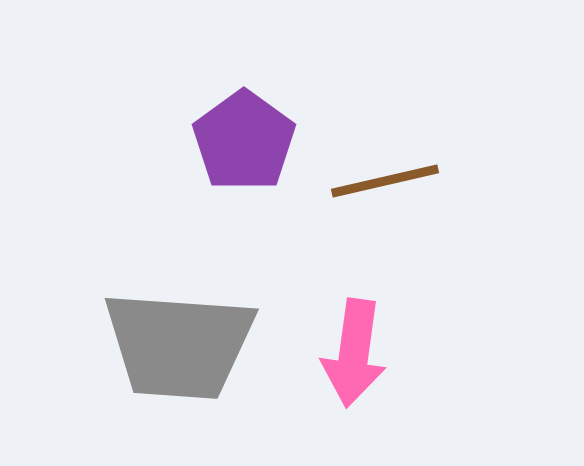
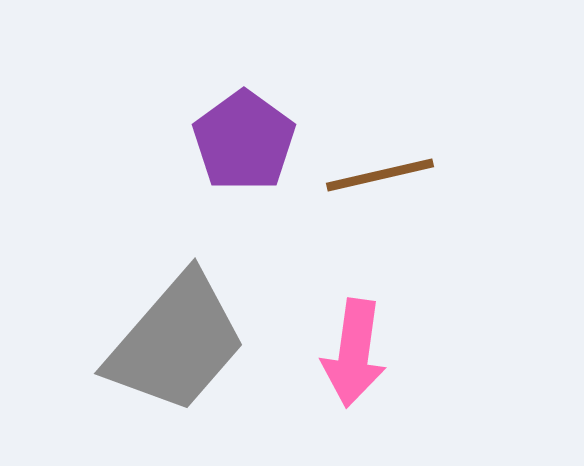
brown line: moved 5 px left, 6 px up
gray trapezoid: moved 3 px left, 2 px up; rotated 53 degrees counterclockwise
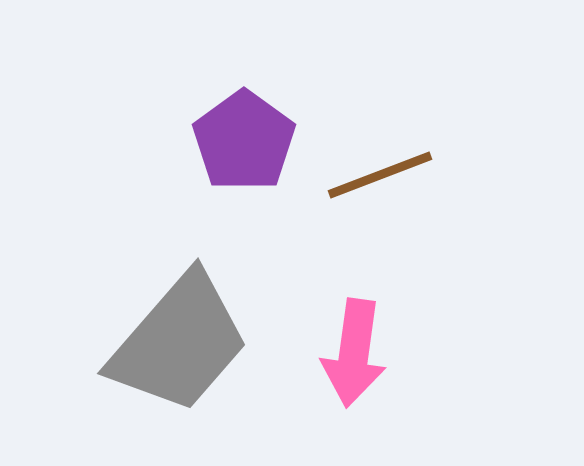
brown line: rotated 8 degrees counterclockwise
gray trapezoid: moved 3 px right
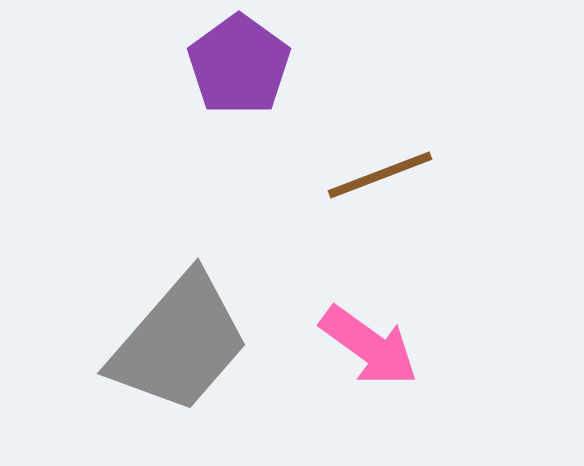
purple pentagon: moved 5 px left, 76 px up
pink arrow: moved 15 px right, 7 px up; rotated 62 degrees counterclockwise
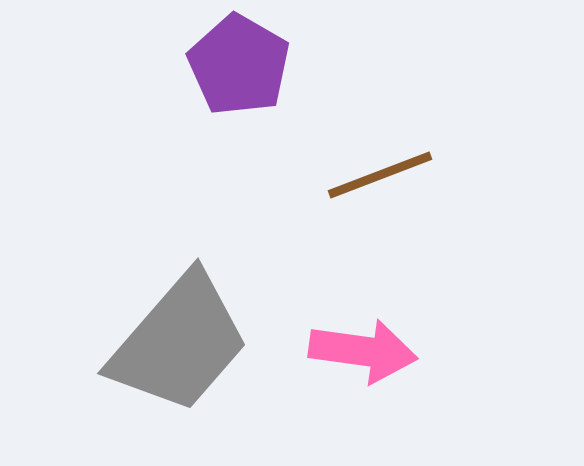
purple pentagon: rotated 6 degrees counterclockwise
pink arrow: moved 6 px left, 5 px down; rotated 28 degrees counterclockwise
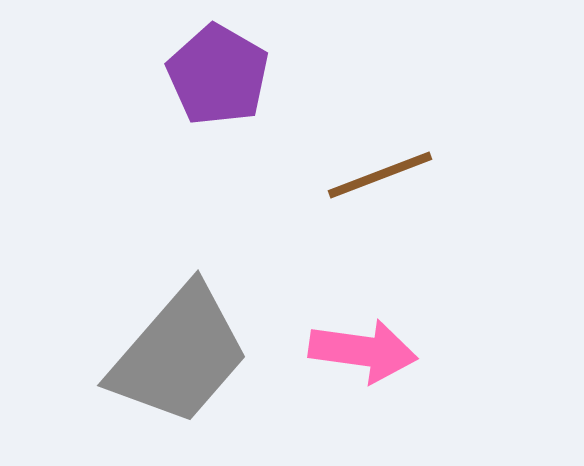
purple pentagon: moved 21 px left, 10 px down
gray trapezoid: moved 12 px down
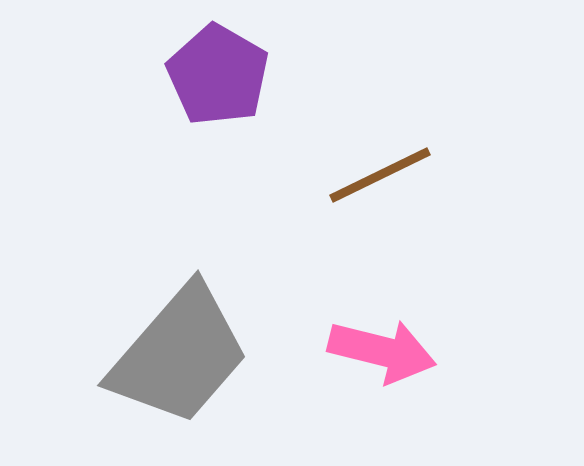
brown line: rotated 5 degrees counterclockwise
pink arrow: moved 19 px right; rotated 6 degrees clockwise
